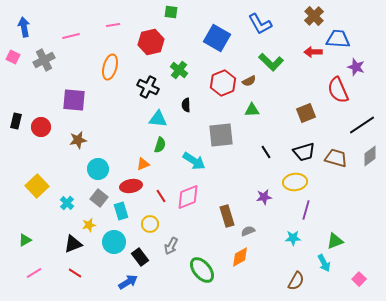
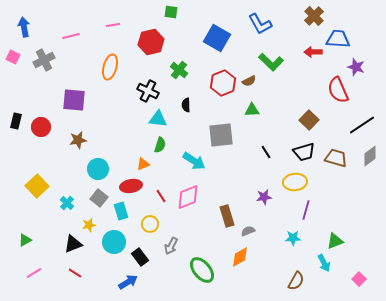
black cross at (148, 87): moved 4 px down
brown square at (306, 113): moved 3 px right, 7 px down; rotated 24 degrees counterclockwise
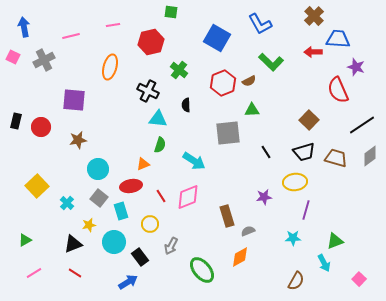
gray square at (221, 135): moved 7 px right, 2 px up
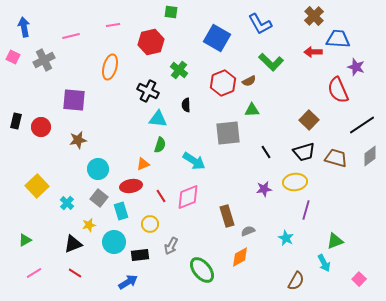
purple star at (264, 197): moved 8 px up
cyan star at (293, 238): moved 7 px left; rotated 28 degrees clockwise
black rectangle at (140, 257): moved 2 px up; rotated 60 degrees counterclockwise
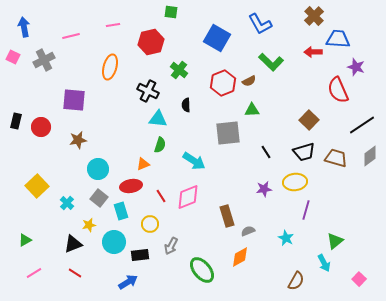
green triangle at (335, 241): rotated 18 degrees counterclockwise
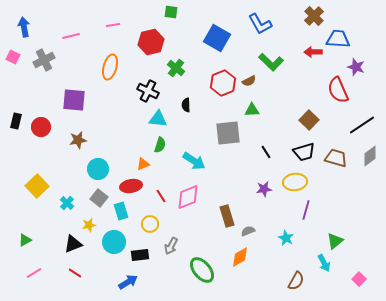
green cross at (179, 70): moved 3 px left, 2 px up
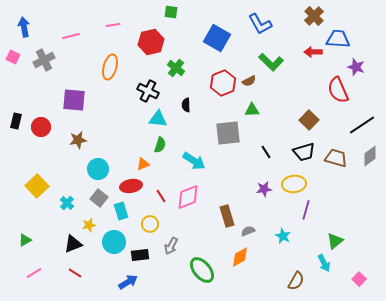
yellow ellipse at (295, 182): moved 1 px left, 2 px down
cyan star at (286, 238): moved 3 px left, 2 px up
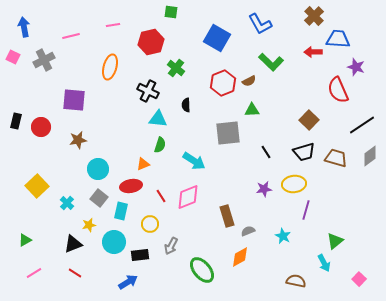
cyan rectangle at (121, 211): rotated 30 degrees clockwise
brown semicircle at (296, 281): rotated 108 degrees counterclockwise
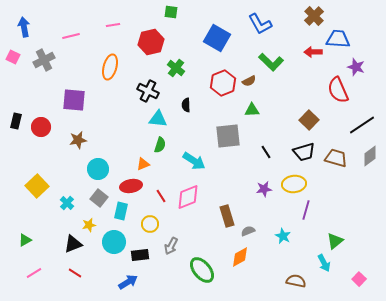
gray square at (228, 133): moved 3 px down
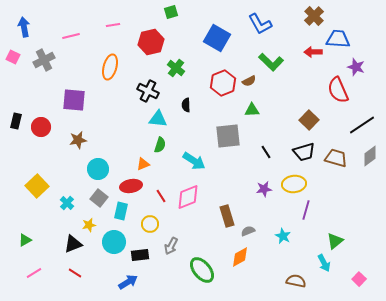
green square at (171, 12): rotated 24 degrees counterclockwise
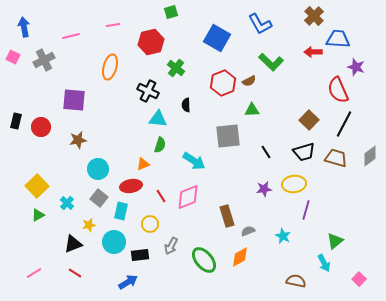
black line at (362, 125): moved 18 px left, 1 px up; rotated 28 degrees counterclockwise
green triangle at (25, 240): moved 13 px right, 25 px up
green ellipse at (202, 270): moved 2 px right, 10 px up
